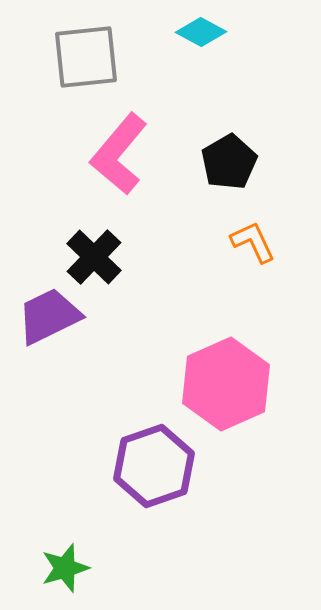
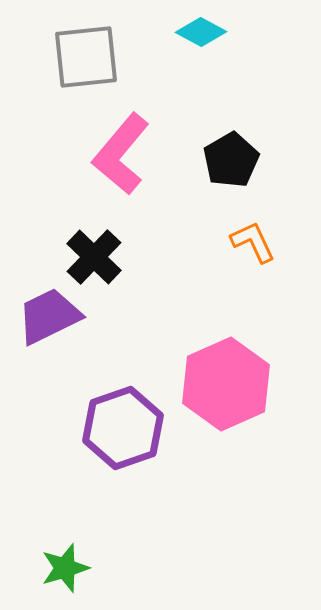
pink L-shape: moved 2 px right
black pentagon: moved 2 px right, 2 px up
purple hexagon: moved 31 px left, 38 px up
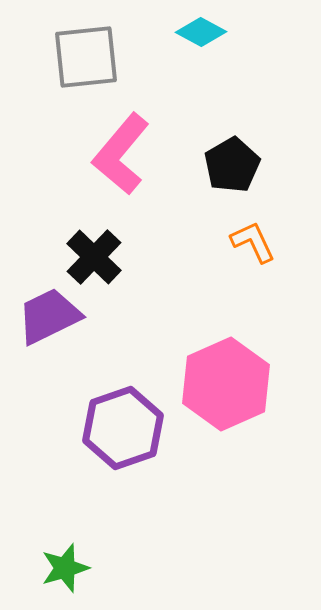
black pentagon: moved 1 px right, 5 px down
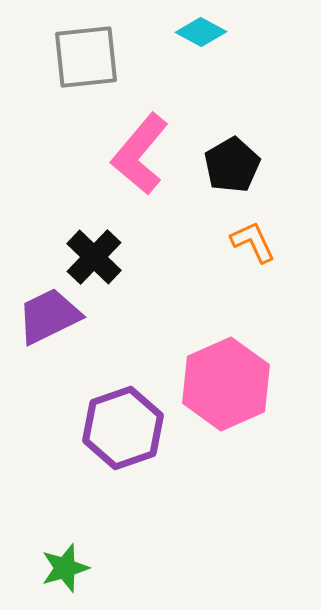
pink L-shape: moved 19 px right
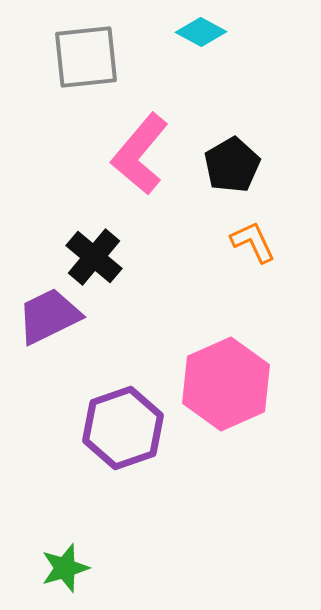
black cross: rotated 4 degrees counterclockwise
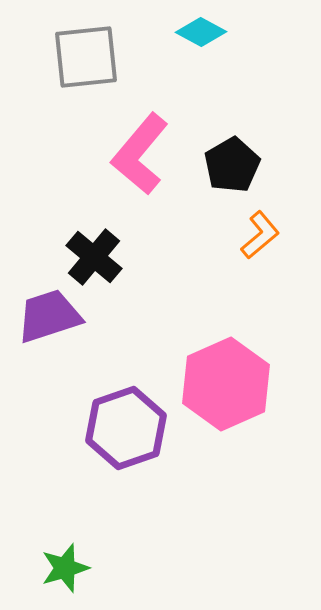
orange L-shape: moved 7 px right, 7 px up; rotated 75 degrees clockwise
purple trapezoid: rotated 8 degrees clockwise
purple hexagon: moved 3 px right
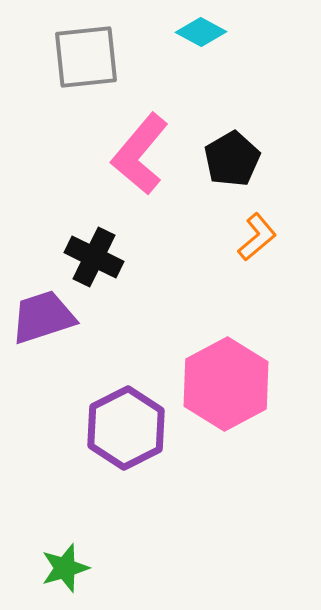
black pentagon: moved 6 px up
orange L-shape: moved 3 px left, 2 px down
black cross: rotated 14 degrees counterclockwise
purple trapezoid: moved 6 px left, 1 px down
pink hexagon: rotated 4 degrees counterclockwise
purple hexagon: rotated 8 degrees counterclockwise
